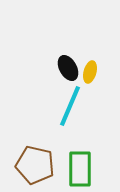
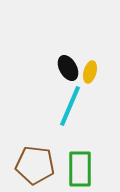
brown pentagon: rotated 6 degrees counterclockwise
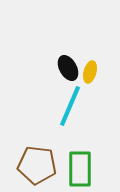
brown pentagon: moved 2 px right
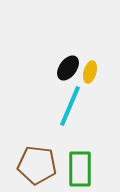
black ellipse: rotated 65 degrees clockwise
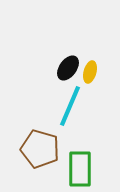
brown pentagon: moved 3 px right, 16 px up; rotated 9 degrees clockwise
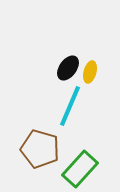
green rectangle: rotated 42 degrees clockwise
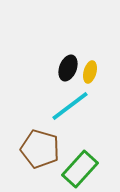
black ellipse: rotated 15 degrees counterclockwise
cyan line: rotated 30 degrees clockwise
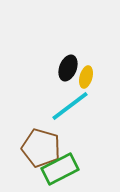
yellow ellipse: moved 4 px left, 5 px down
brown pentagon: moved 1 px right, 1 px up
green rectangle: moved 20 px left; rotated 21 degrees clockwise
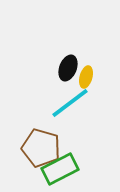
cyan line: moved 3 px up
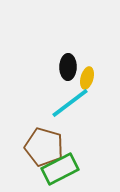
black ellipse: moved 1 px up; rotated 20 degrees counterclockwise
yellow ellipse: moved 1 px right, 1 px down
brown pentagon: moved 3 px right, 1 px up
